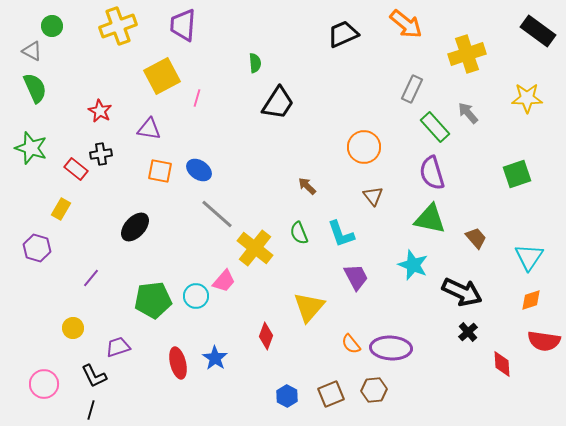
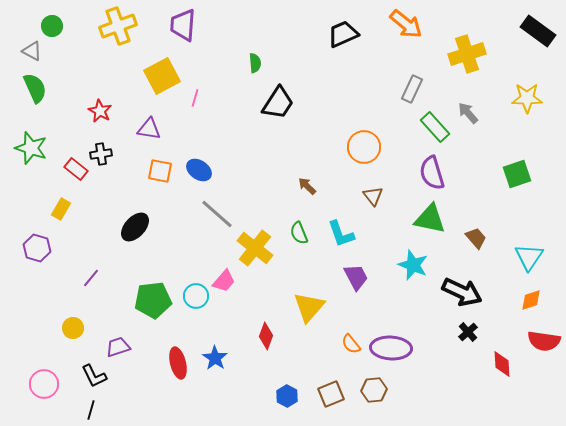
pink line at (197, 98): moved 2 px left
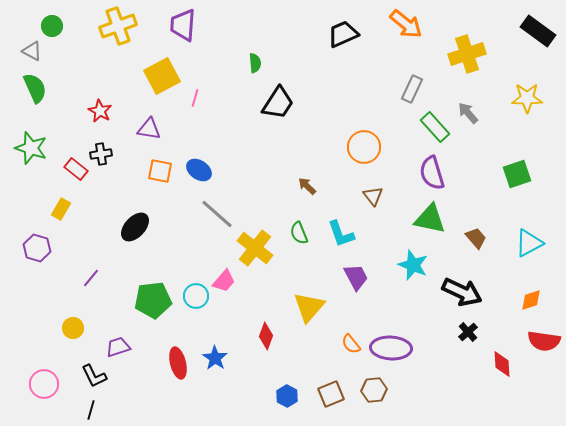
cyan triangle at (529, 257): moved 14 px up; rotated 28 degrees clockwise
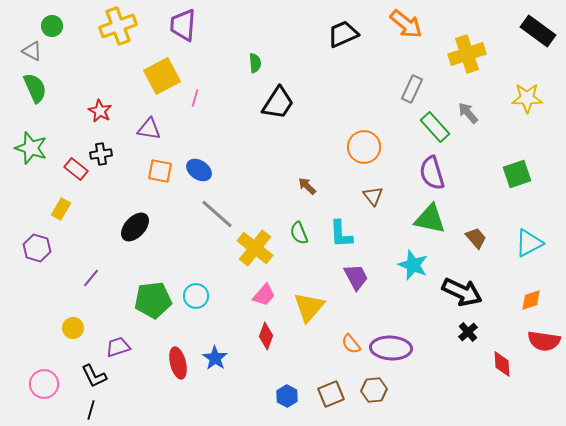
cyan L-shape at (341, 234): rotated 16 degrees clockwise
pink trapezoid at (224, 281): moved 40 px right, 14 px down
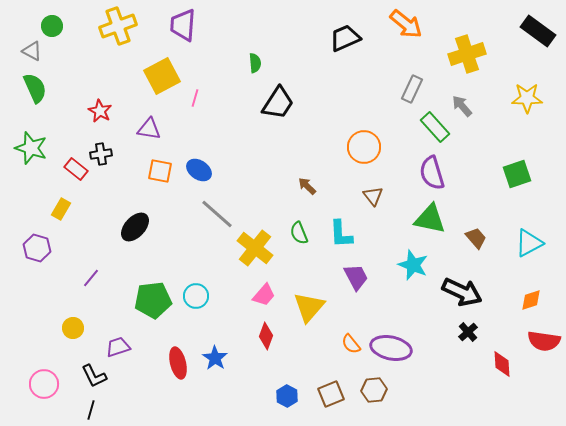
black trapezoid at (343, 34): moved 2 px right, 4 px down
gray arrow at (468, 113): moved 6 px left, 7 px up
purple ellipse at (391, 348): rotated 9 degrees clockwise
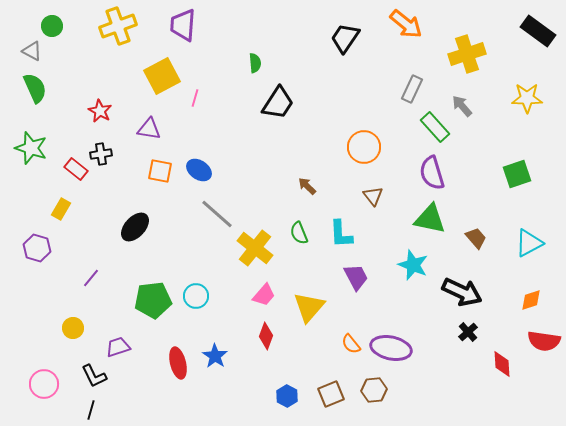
black trapezoid at (345, 38): rotated 32 degrees counterclockwise
blue star at (215, 358): moved 2 px up
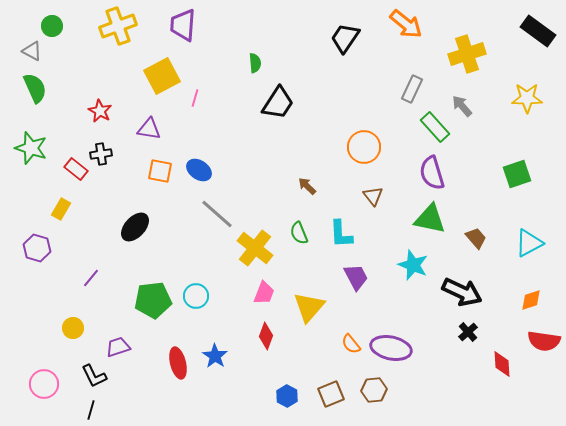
pink trapezoid at (264, 295): moved 2 px up; rotated 20 degrees counterclockwise
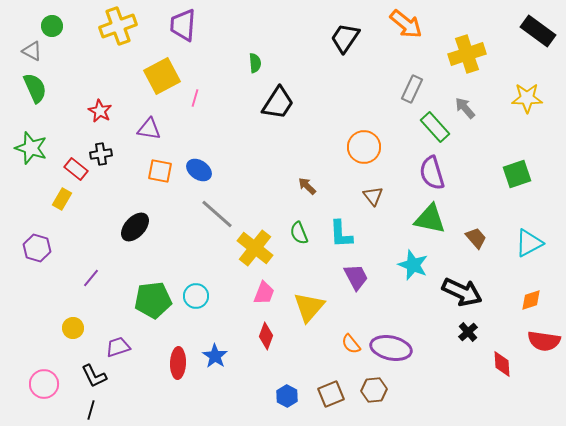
gray arrow at (462, 106): moved 3 px right, 2 px down
yellow rectangle at (61, 209): moved 1 px right, 10 px up
red ellipse at (178, 363): rotated 16 degrees clockwise
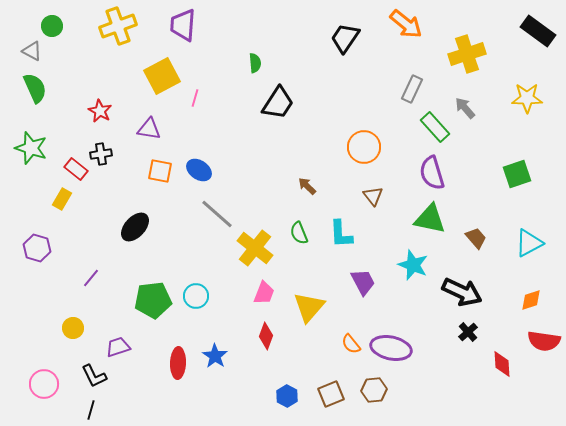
purple trapezoid at (356, 277): moved 7 px right, 5 px down
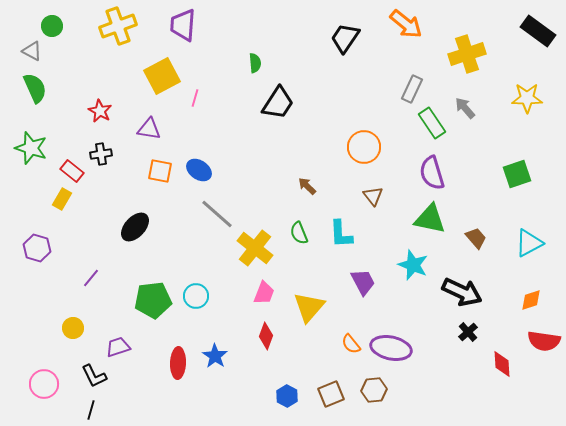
green rectangle at (435, 127): moved 3 px left, 4 px up; rotated 8 degrees clockwise
red rectangle at (76, 169): moved 4 px left, 2 px down
